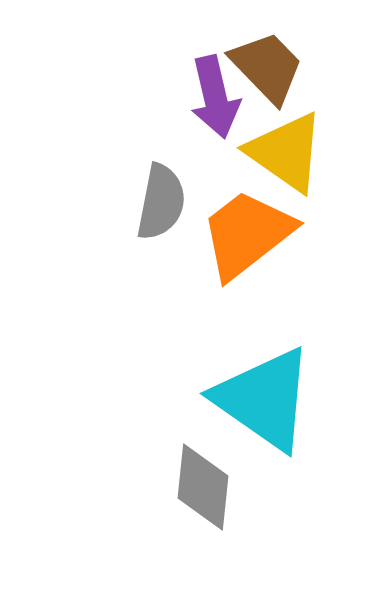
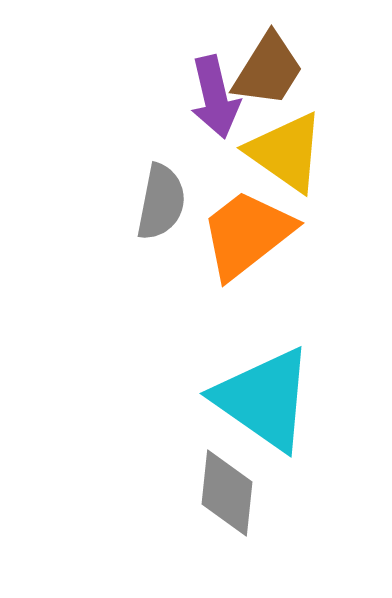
brown trapezoid: moved 1 px right, 3 px down; rotated 76 degrees clockwise
gray diamond: moved 24 px right, 6 px down
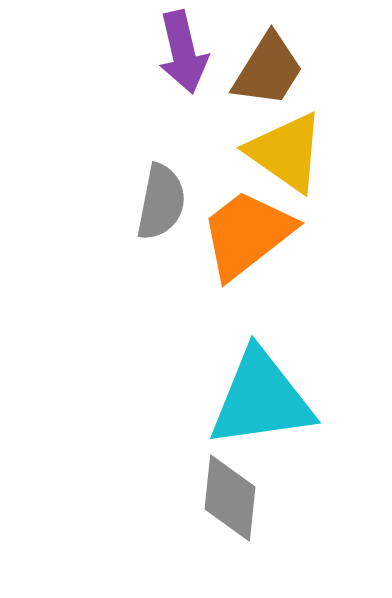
purple arrow: moved 32 px left, 45 px up
cyan triangle: moved 3 px left; rotated 43 degrees counterclockwise
gray diamond: moved 3 px right, 5 px down
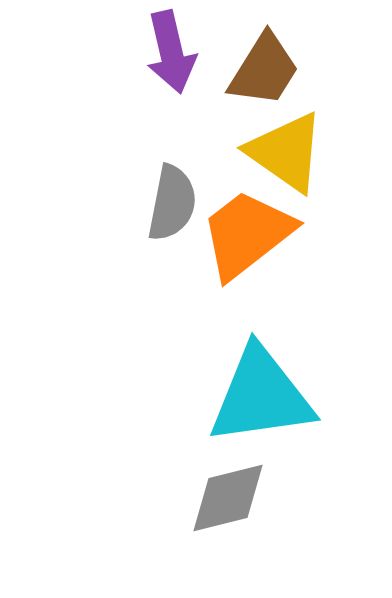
purple arrow: moved 12 px left
brown trapezoid: moved 4 px left
gray semicircle: moved 11 px right, 1 px down
cyan triangle: moved 3 px up
gray diamond: moved 2 px left; rotated 70 degrees clockwise
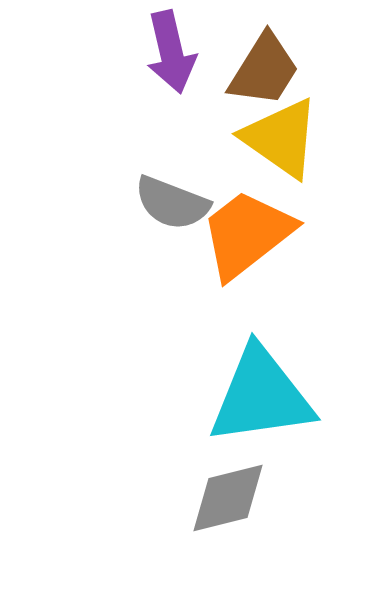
yellow triangle: moved 5 px left, 14 px up
gray semicircle: rotated 100 degrees clockwise
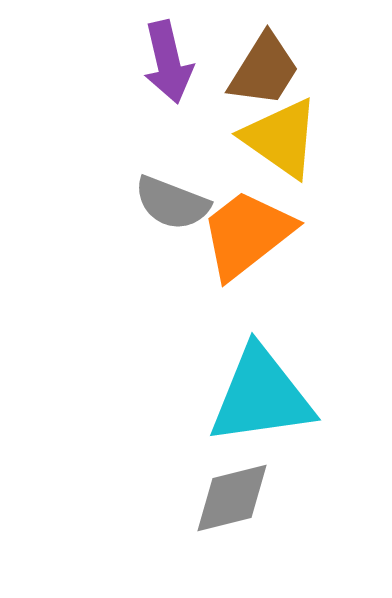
purple arrow: moved 3 px left, 10 px down
gray diamond: moved 4 px right
